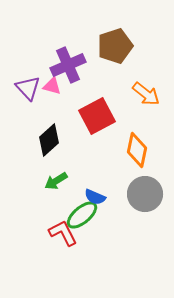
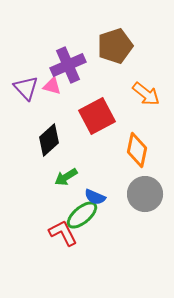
purple triangle: moved 2 px left
green arrow: moved 10 px right, 4 px up
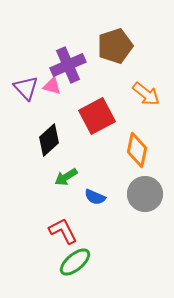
green ellipse: moved 7 px left, 47 px down
red L-shape: moved 2 px up
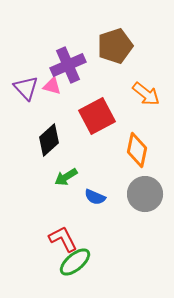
red L-shape: moved 8 px down
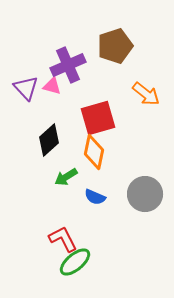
red square: moved 1 px right, 2 px down; rotated 12 degrees clockwise
orange diamond: moved 43 px left, 2 px down
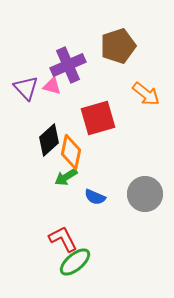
brown pentagon: moved 3 px right
orange diamond: moved 23 px left
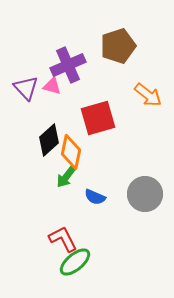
orange arrow: moved 2 px right, 1 px down
green arrow: rotated 20 degrees counterclockwise
